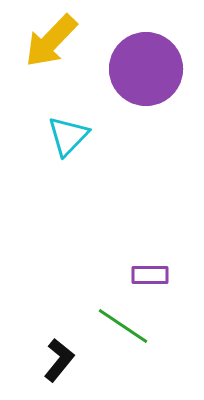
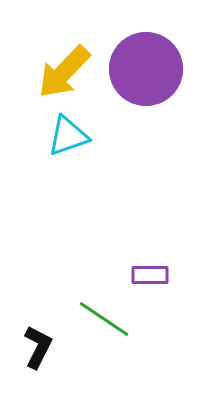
yellow arrow: moved 13 px right, 31 px down
cyan triangle: rotated 27 degrees clockwise
green line: moved 19 px left, 7 px up
black L-shape: moved 21 px left, 13 px up; rotated 12 degrees counterclockwise
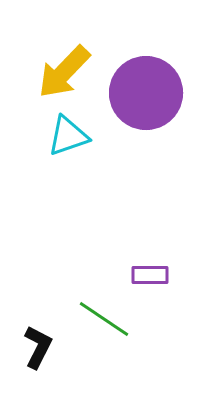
purple circle: moved 24 px down
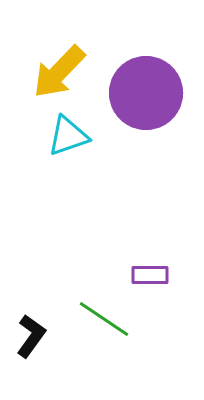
yellow arrow: moved 5 px left
black L-shape: moved 7 px left, 11 px up; rotated 9 degrees clockwise
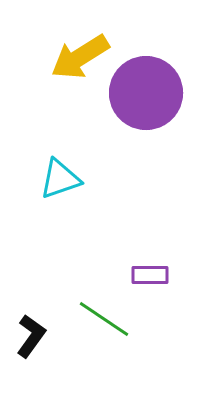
yellow arrow: moved 21 px right, 15 px up; rotated 14 degrees clockwise
cyan triangle: moved 8 px left, 43 px down
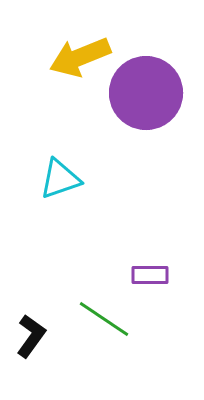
yellow arrow: rotated 10 degrees clockwise
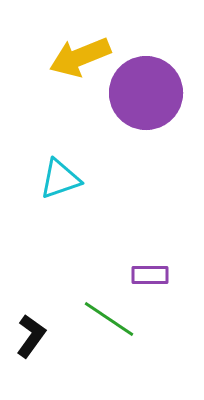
green line: moved 5 px right
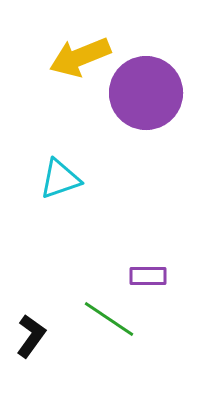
purple rectangle: moved 2 px left, 1 px down
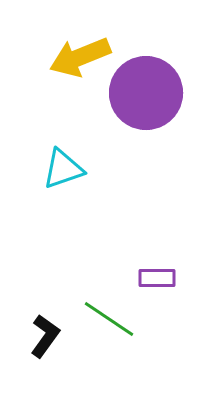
cyan triangle: moved 3 px right, 10 px up
purple rectangle: moved 9 px right, 2 px down
black L-shape: moved 14 px right
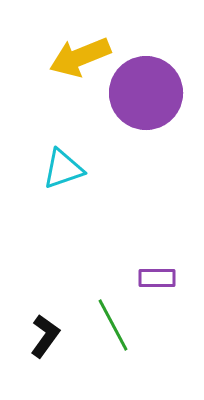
green line: moved 4 px right, 6 px down; rotated 28 degrees clockwise
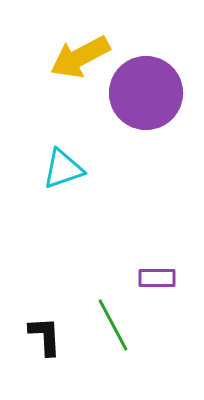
yellow arrow: rotated 6 degrees counterclockwise
black L-shape: rotated 39 degrees counterclockwise
